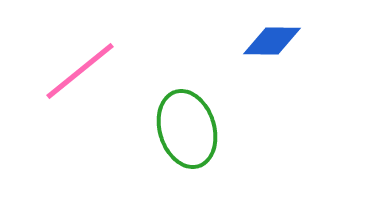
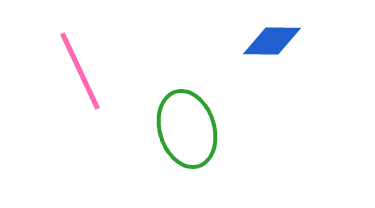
pink line: rotated 76 degrees counterclockwise
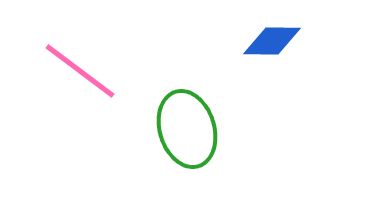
pink line: rotated 28 degrees counterclockwise
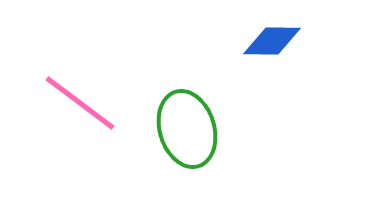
pink line: moved 32 px down
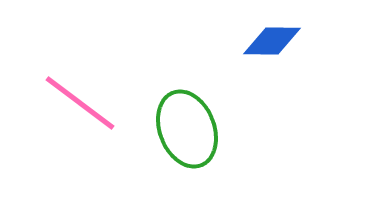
green ellipse: rotated 4 degrees counterclockwise
